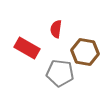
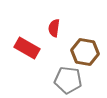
red semicircle: moved 2 px left, 1 px up
gray pentagon: moved 8 px right, 7 px down
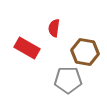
gray pentagon: rotated 8 degrees counterclockwise
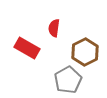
brown hexagon: rotated 24 degrees clockwise
gray pentagon: rotated 28 degrees counterclockwise
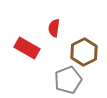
brown hexagon: moved 1 px left
gray pentagon: rotated 8 degrees clockwise
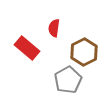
red rectangle: rotated 10 degrees clockwise
gray pentagon: rotated 8 degrees counterclockwise
